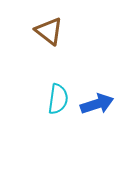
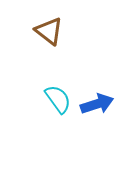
cyan semicircle: rotated 44 degrees counterclockwise
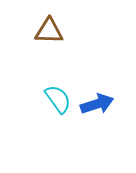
brown triangle: rotated 36 degrees counterclockwise
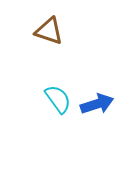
brown triangle: rotated 16 degrees clockwise
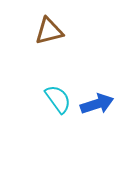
brown triangle: rotated 32 degrees counterclockwise
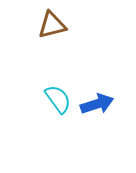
brown triangle: moved 3 px right, 6 px up
